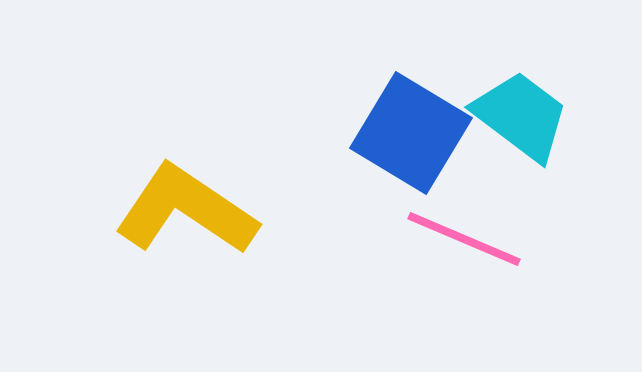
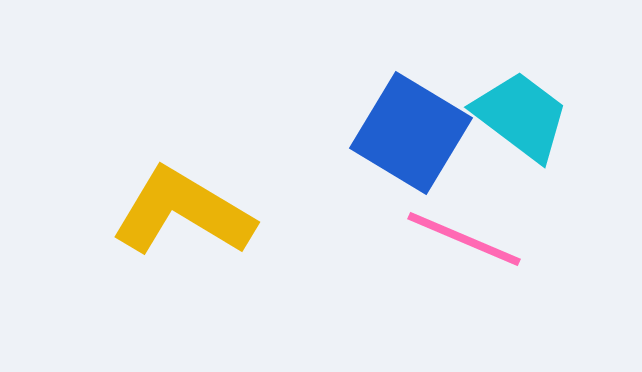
yellow L-shape: moved 3 px left, 2 px down; rotated 3 degrees counterclockwise
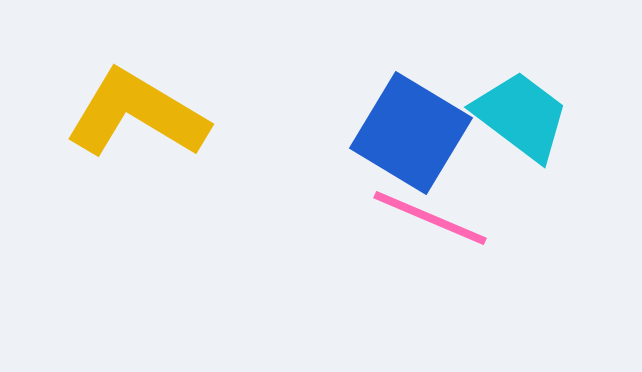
yellow L-shape: moved 46 px left, 98 px up
pink line: moved 34 px left, 21 px up
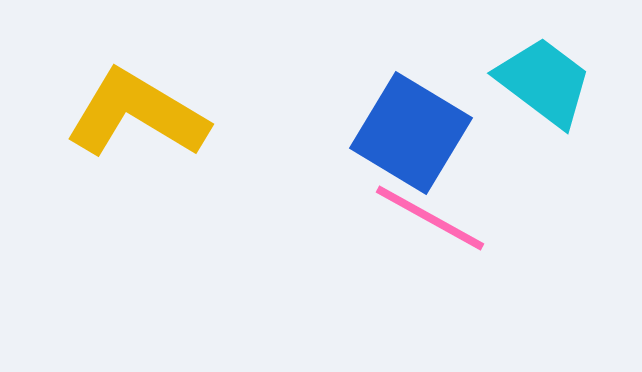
cyan trapezoid: moved 23 px right, 34 px up
pink line: rotated 6 degrees clockwise
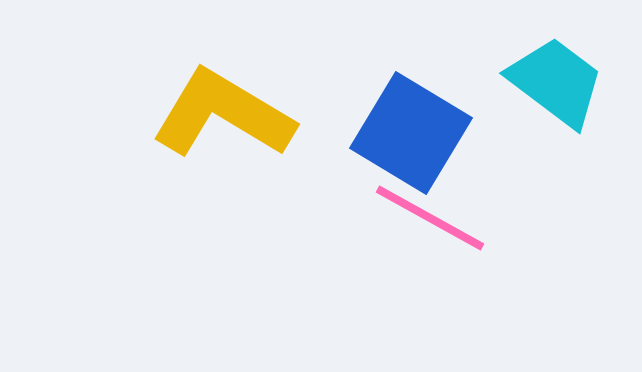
cyan trapezoid: moved 12 px right
yellow L-shape: moved 86 px right
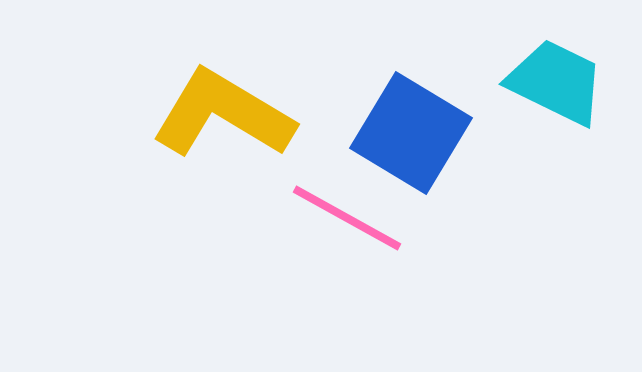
cyan trapezoid: rotated 11 degrees counterclockwise
pink line: moved 83 px left
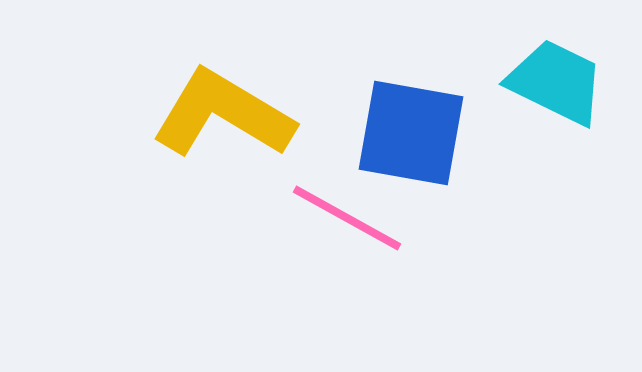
blue square: rotated 21 degrees counterclockwise
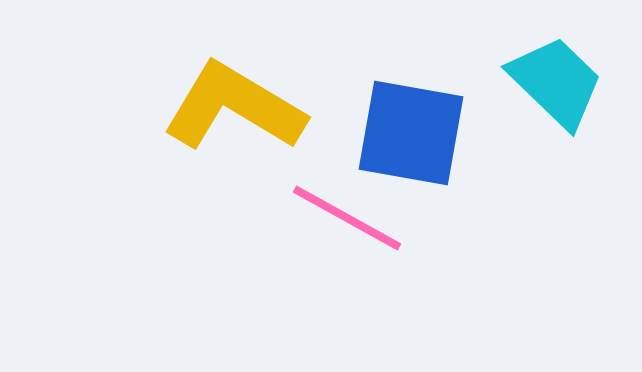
cyan trapezoid: rotated 18 degrees clockwise
yellow L-shape: moved 11 px right, 7 px up
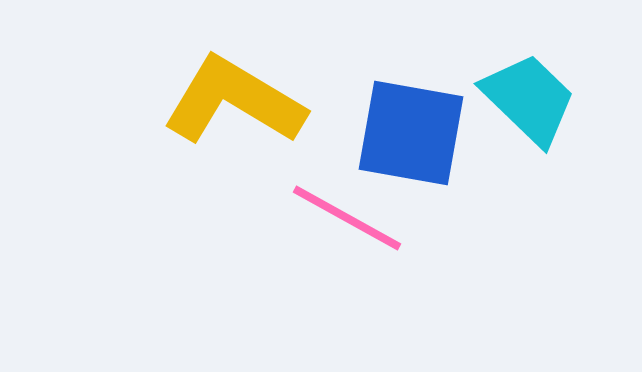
cyan trapezoid: moved 27 px left, 17 px down
yellow L-shape: moved 6 px up
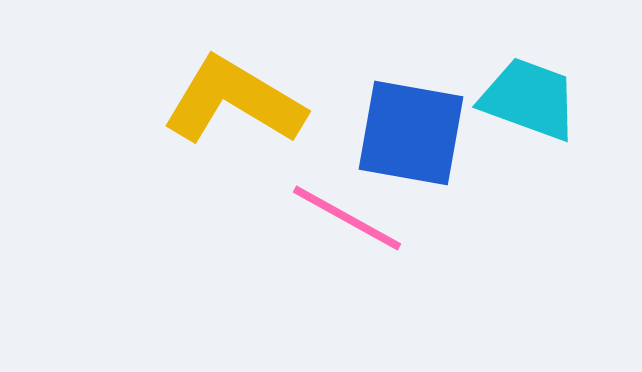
cyan trapezoid: rotated 24 degrees counterclockwise
